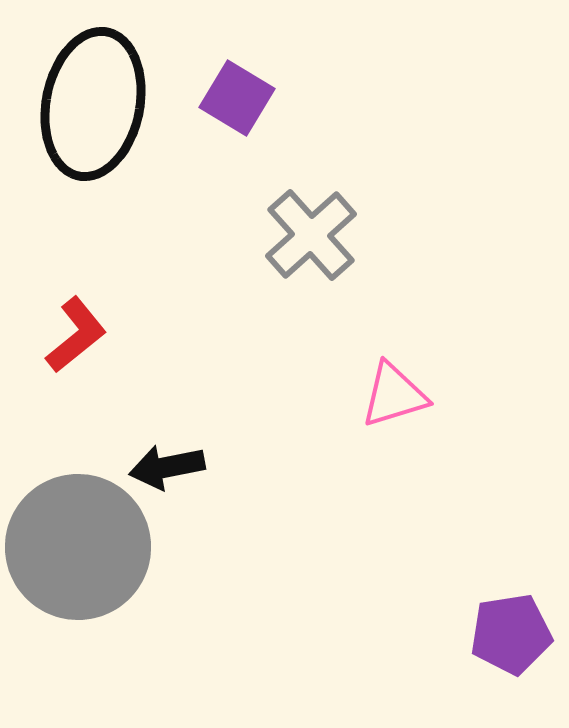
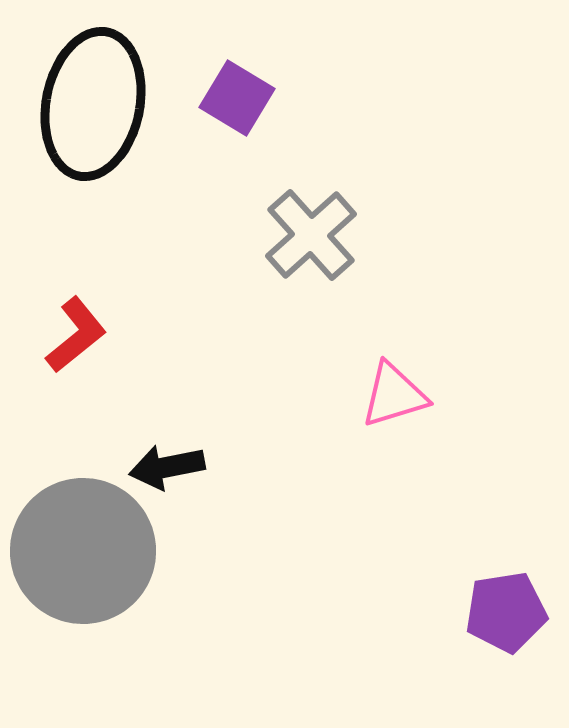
gray circle: moved 5 px right, 4 px down
purple pentagon: moved 5 px left, 22 px up
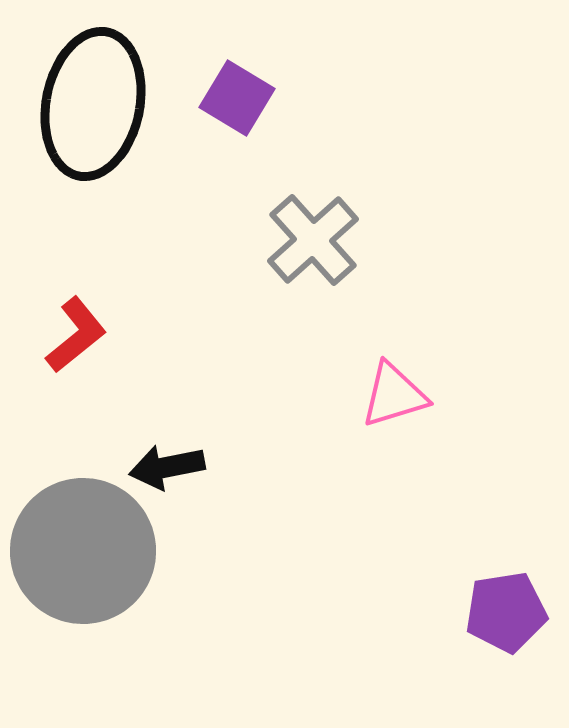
gray cross: moved 2 px right, 5 px down
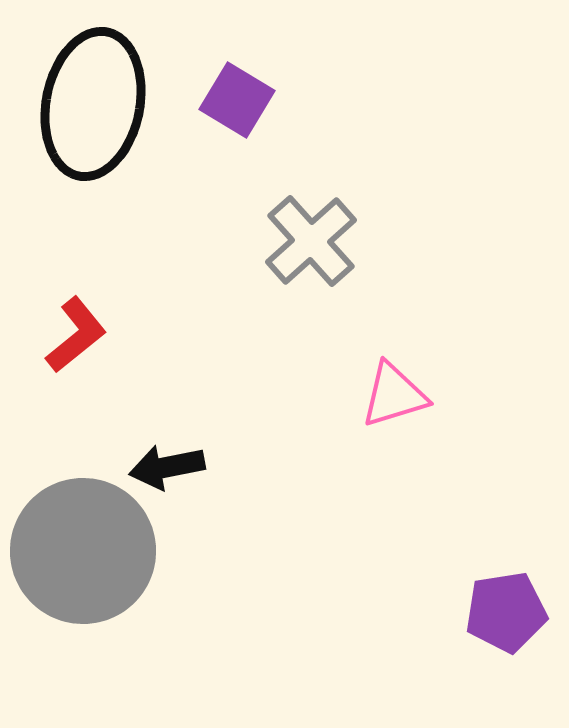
purple square: moved 2 px down
gray cross: moved 2 px left, 1 px down
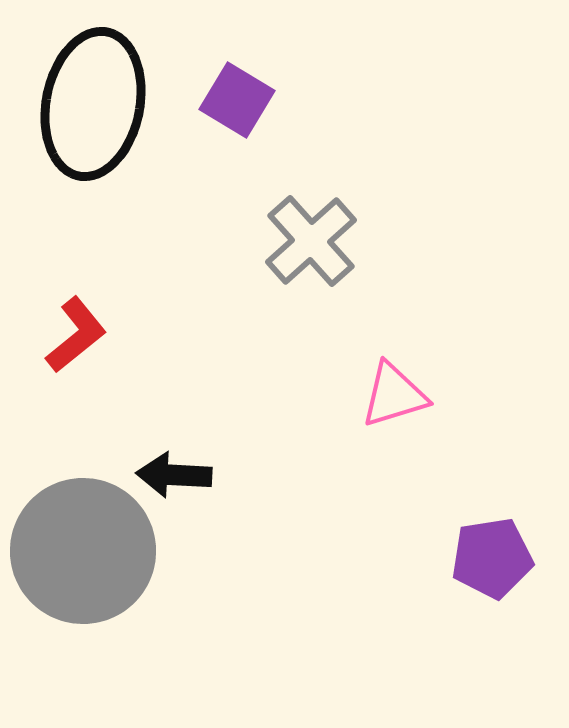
black arrow: moved 7 px right, 8 px down; rotated 14 degrees clockwise
purple pentagon: moved 14 px left, 54 px up
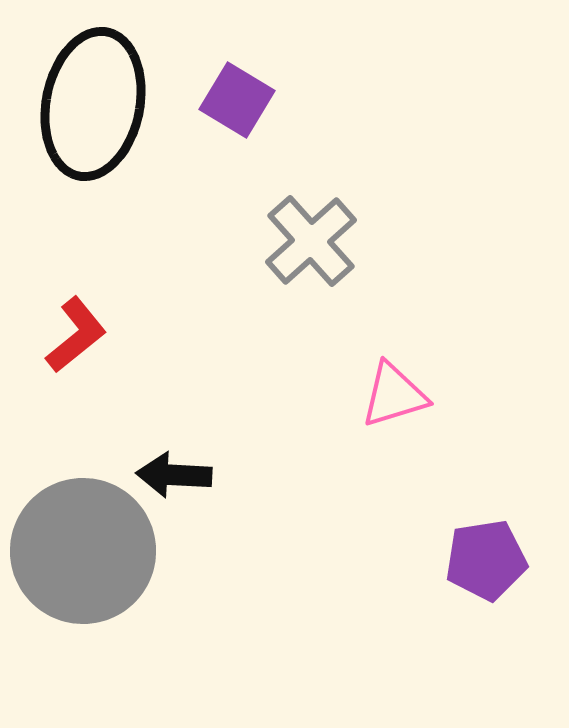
purple pentagon: moved 6 px left, 2 px down
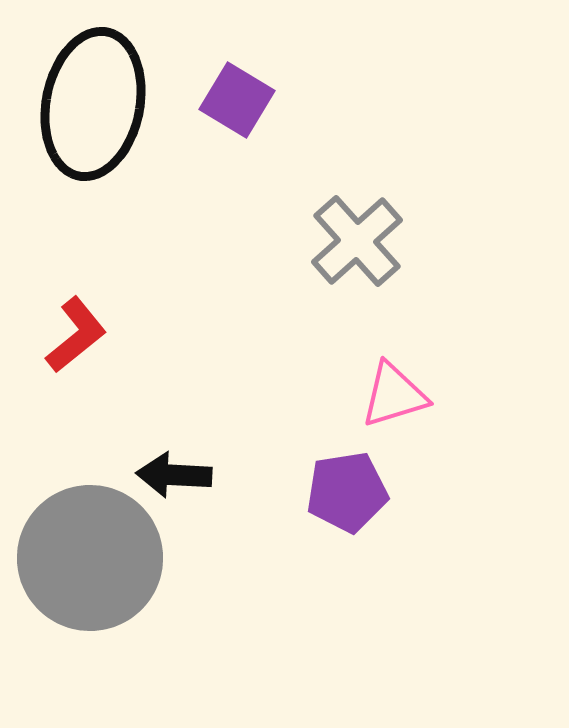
gray cross: moved 46 px right
gray circle: moved 7 px right, 7 px down
purple pentagon: moved 139 px left, 68 px up
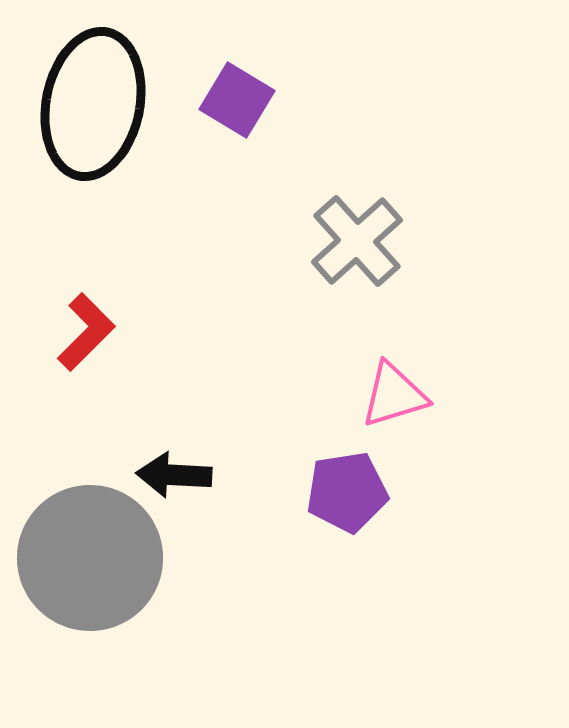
red L-shape: moved 10 px right, 3 px up; rotated 6 degrees counterclockwise
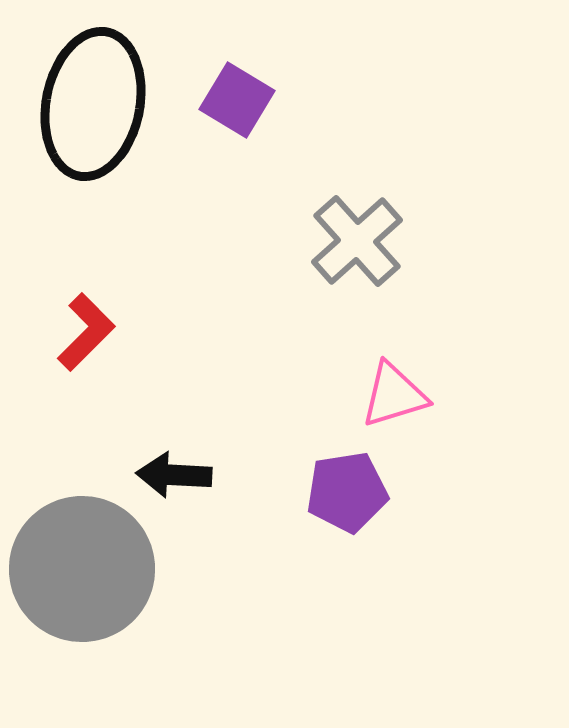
gray circle: moved 8 px left, 11 px down
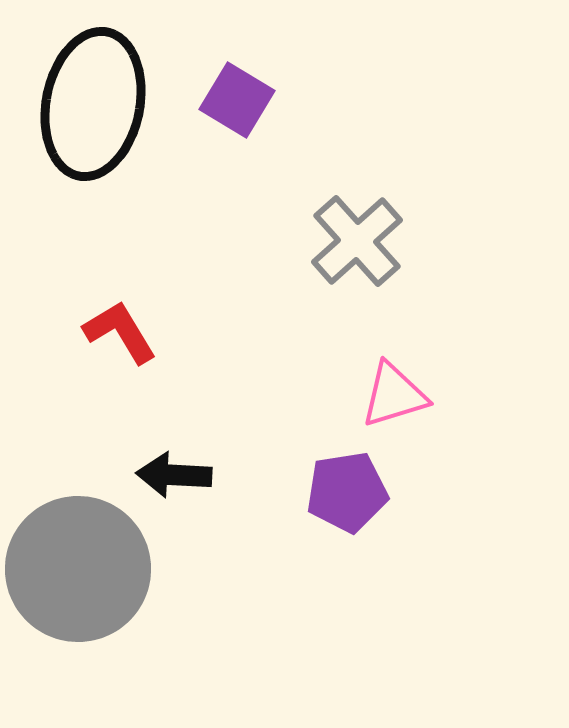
red L-shape: moved 34 px right; rotated 76 degrees counterclockwise
gray circle: moved 4 px left
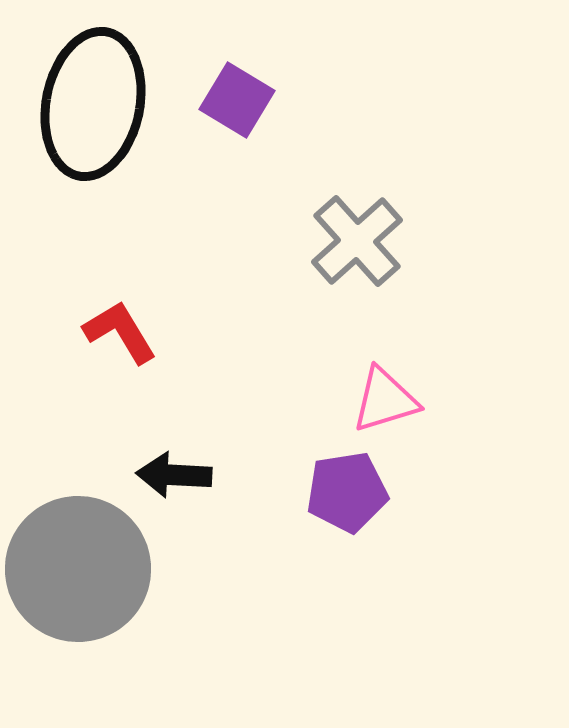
pink triangle: moved 9 px left, 5 px down
